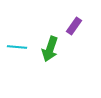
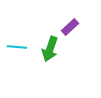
purple rectangle: moved 4 px left, 1 px down; rotated 12 degrees clockwise
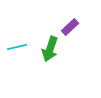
cyan line: rotated 18 degrees counterclockwise
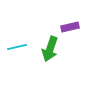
purple rectangle: rotated 30 degrees clockwise
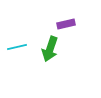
purple rectangle: moved 4 px left, 3 px up
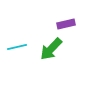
green arrow: moved 1 px right; rotated 25 degrees clockwise
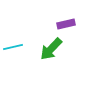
cyan line: moved 4 px left
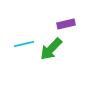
cyan line: moved 11 px right, 3 px up
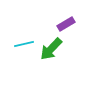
purple rectangle: rotated 18 degrees counterclockwise
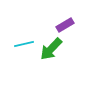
purple rectangle: moved 1 px left, 1 px down
